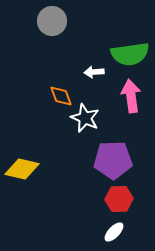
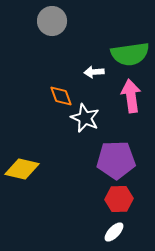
purple pentagon: moved 3 px right
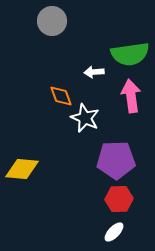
yellow diamond: rotated 8 degrees counterclockwise
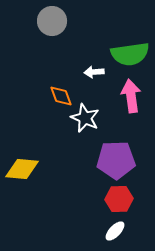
white ellipse: moved 1 px right, 1 px up
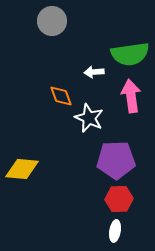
white star: moved 4 px right
white ellipse: rotated 35 degrees counterclockwise
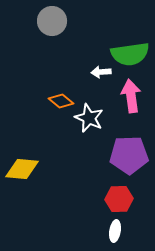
white arrow: moved 7 px right
orange diamond: moved 5 px down; rotated 30 degrees counterclockwise
purple pentagon: moved 13 px right, 5 px up
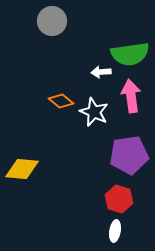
white star: moved 5 px right, 6 px up
purple pentagon: rotated 6 degrees counterclockwise
red hexagon: rotated 20 degrees clockwise
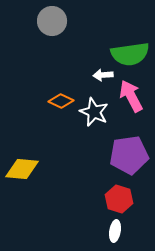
white arrow: moved 2 px right, 3 px down
pink arrow: rotated 20 degrees counterclockwise
orange diamond: rotated 15 degrees counterclockwise
